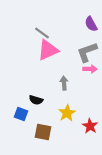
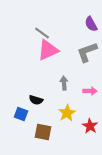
pink arrow: moved 22 px down
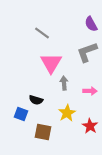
pink triangle: moved 3 px right, 13 px down; rotated 35 degrees counterclockwise
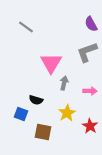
gray line: moved 16 px left, 6 px up
gray arrow: rotated 16 degrees clockwise
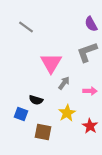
gray arrow: rotated 24 degrees clockwise
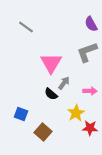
black semicircle: moved 15 px right, 6 px up; rotated 24 degrees clockwise
yellow star: moved 9 px right
red star: moved 2 px down; rotated 28 degrees counterclockwise
brown square: rotated 30 degrees clockwise
